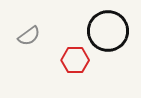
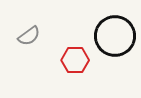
black circle: moved 7 px right, 5 px down
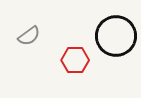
black circle: moved 1 px right
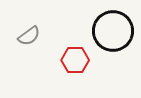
black circle: moved 3 px left, 5 px up
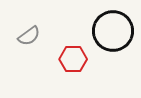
red hexagon: moved 2 px left, 1 px up
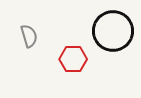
gray semicircle: rotated 70 degrees counterclockwise
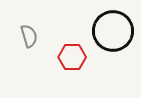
red hexagon: moved 1 px left, 2 px up
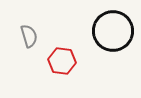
red hexagon: moved 10 px left, 4 px down; rotated 8 degrees clockwise
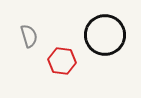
black circle: moved 8 px left, 4 px down
